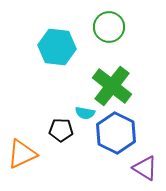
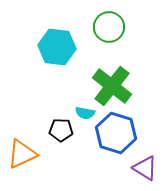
blue hexagon: rotated 9 degrees counterclockwise
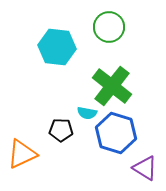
cyan semicircle: moved 2 px right
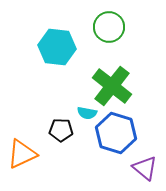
purple triangle: rotated 8 degrees clockwise
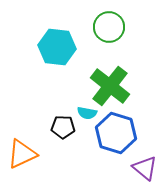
green cross: moved 2 px left
black pentagon: moved 2 px right, 3 px up
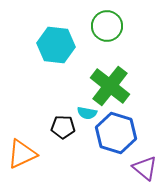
green circle: moved 2 px left, 1 px up
cyan hexagon: moved 1 px left, 2 px up
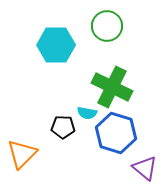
cyan hexagon: rotated 6 degrees counterclockwise
green cross: moved 2 px right, 1 px down; rotated 12 degrees counterclockwise
orange triangle: rotated 20 degrees counterclockwise
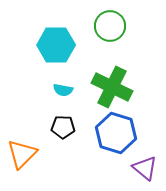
green circle: moved 3 px right
cyan semicircle: moved 24 px left, 23 px up
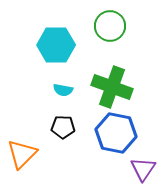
green cross: rotated 6 degrees counterclockwise
blue hexagon: rotated 6 degrees counterclockwise
purple triangle: moved 2 px left, 1 px down; rotated 24 degrees clockwise
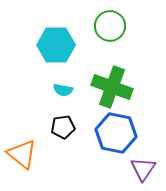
black pentagon: rotated 10 degrees counterclockwise
orange triangle: rotated 36 degrees counterclockwise
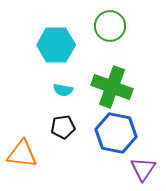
orange triangle: rotated 32 degrees counterclockwise
